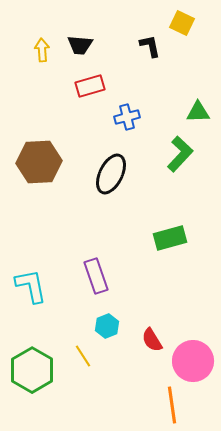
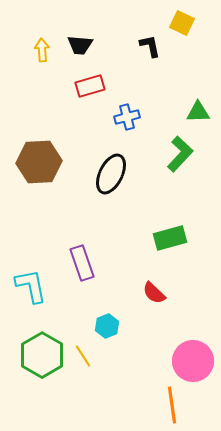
purple rectangle: moved 14 px left, 13 px up
red semicircle: moved 2 px right, 47 px up; rotated 15 degrees counterclockwise
green hexagon: moved 10 px right, 15 px up
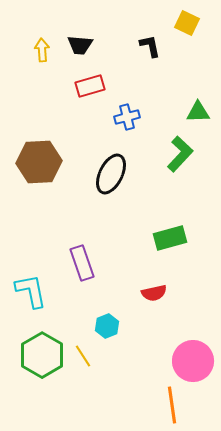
yellow square: moved 5 px right
cyan L-shape: moved 5 px down
red semicircle: rotated 55 degrees counterclockwise
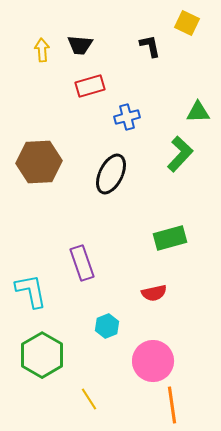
yellow line: moved 6 px right, 43 px down
pink circle: moved 40 px left
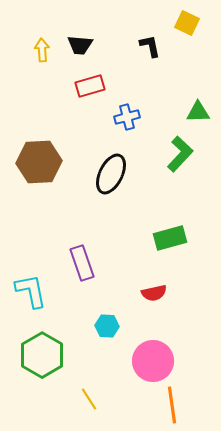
cyan hexagon: rotated 25 degrees clockwise
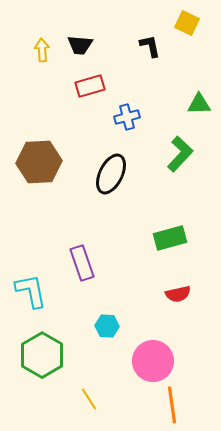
green triangle: moved 1 px right, 8 px up
red semicircle: moved 24 px right, 1 px down
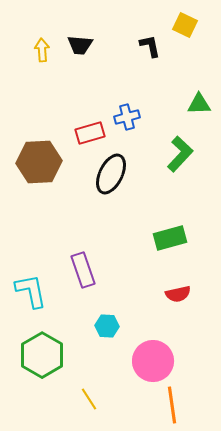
yellow square: moved 2 px left, 2 px down
red rectangle: moved 47 px down
purple rectangle: moved 1 px right, 7 px down
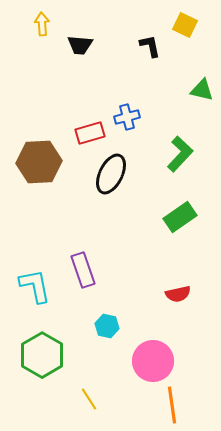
yellow arrow: moved 26 px up
green triangle: moved 3 px right, 14 px up; rotated 15 degrees clockwise
green rectangle: moved 10 px right, 21 px up; rotated 20 degrees counterclockwise
cyan L-shape: moved 4 px right, 5 px up
cyan hexagon: rotated 10 degrees clockwise
